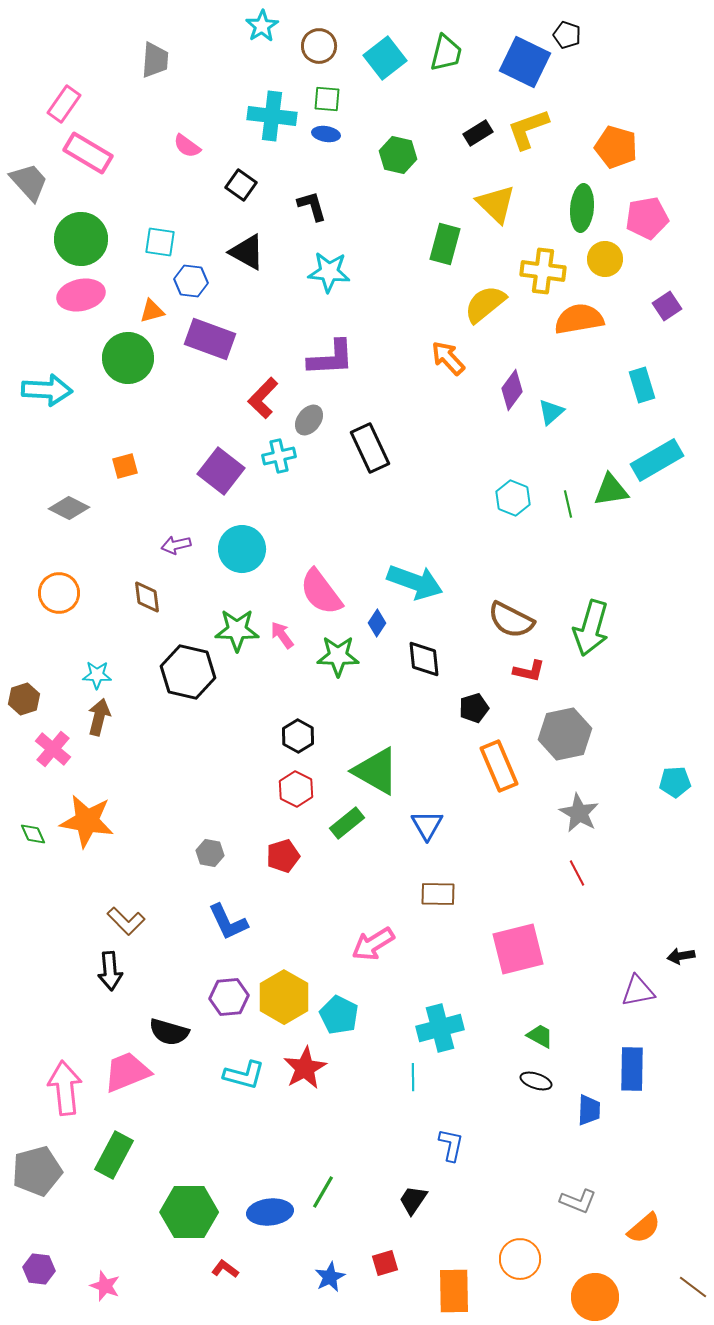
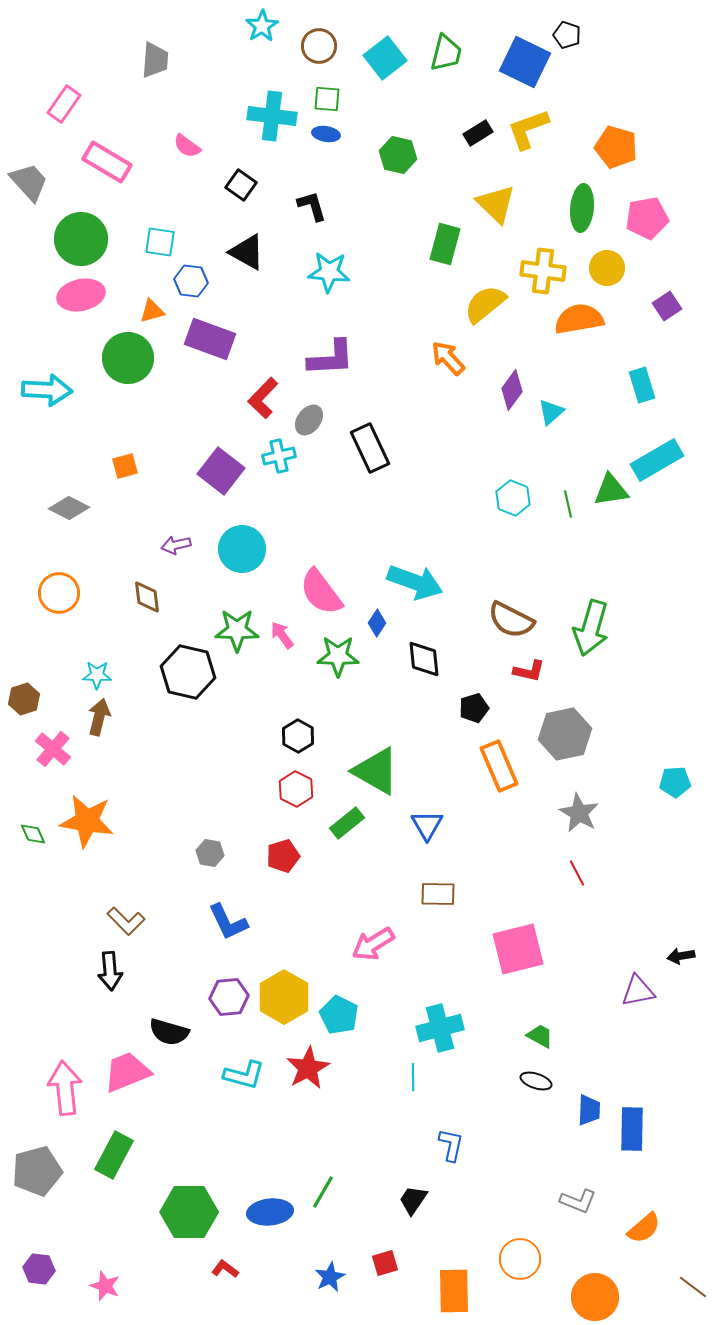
pink rectangle at (88, 153): moved 19 px right, 9 px down
yellow circle at (605, 259): moved 2 px right, 9 px down
red star at (305, 1068): moved 3 px right
blue rectangle at (632, 1069): moved 60 px down
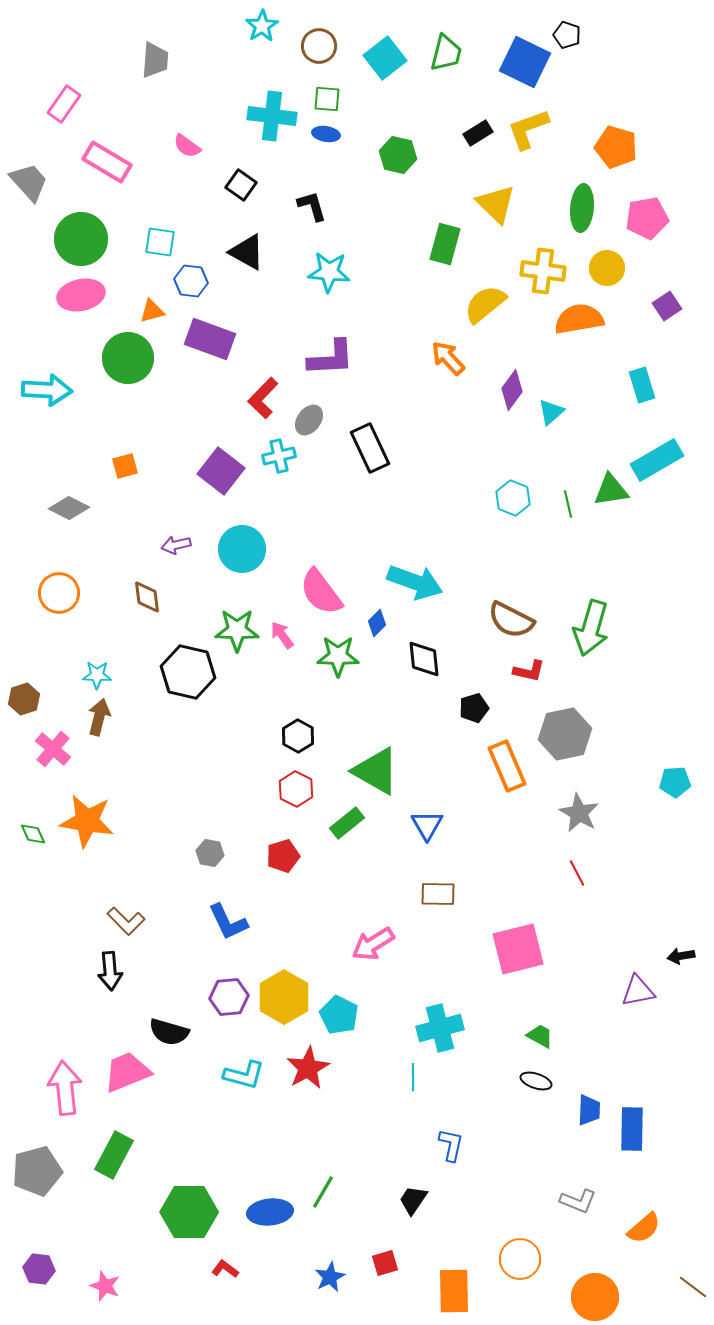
blue diamond at (377, 623): rotated 12 degrees clockwise
orange rectangle at (499, 766): moved 8 px right
